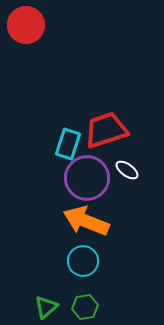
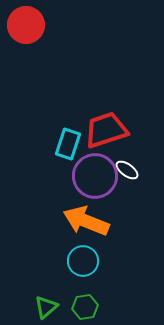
purple circle: moved 8 px right, 2 px up
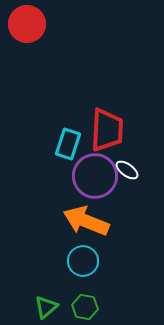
red circle: moved 1 px right, 1 px up
red trapezoid: moved 1 px right; rotated 111 degrees clockwise
green hexagon: rotated 20 degrees clockwise
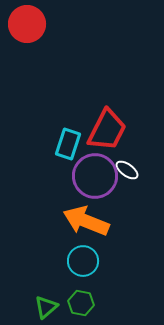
red trapezoid: rotated 24 degrees clockwise
green hexagon: moved 4 px left, 4 px up
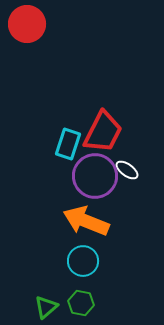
red trapezoid: moved 4 px left, 2 px down
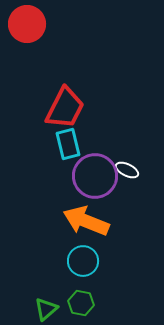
red trapezoid: moved 38 px left, 24 px up
cyan rectangle: rotated 32 degrees counterclockwise
white ellipse: rotated 10 degrees counterclockwise
green triangle: moved 2 px down
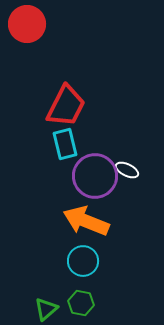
red trapezoid: moved 1 px right, 2 px up
cyan rectangle: moved 3 px left
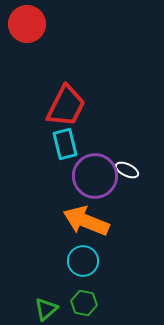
green hexagon: moved 3 px right
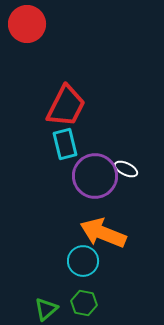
white ellipse: moved 1 px left, 1 px up
orange arrow: moved 17 px right, 12 px down
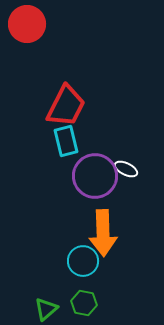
cyan rectangle: moved 1 px right, 3 px up
orange arrow: rotated 114 degrees counterclockwise
